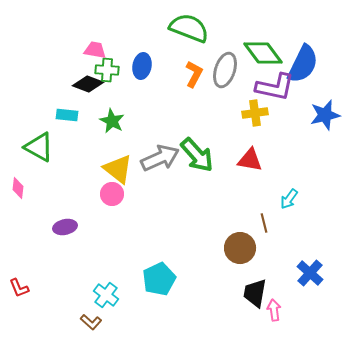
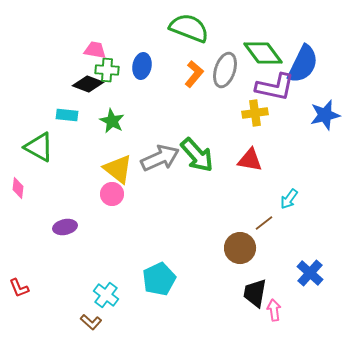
orange L-shape: rotated 12 degrees clockwise
brown line: rotated 66 degrees clockwise
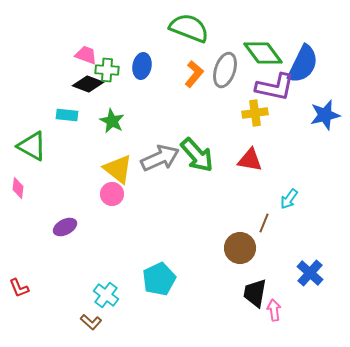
pink trapezoid: moved 9 px left, 5 px down; rotated 10 degrees clockwise
green triangle: moved 7 px left, 1 px up
brown line: rotated 30 degrees counterclockwise
purple ellipse: rotated 15 degrees counterclockwise
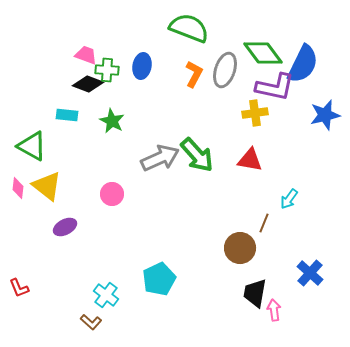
orange L-shape: rotated 12 degrees counterclockwise
yellow triangle: moved 71 px left, 17 px down
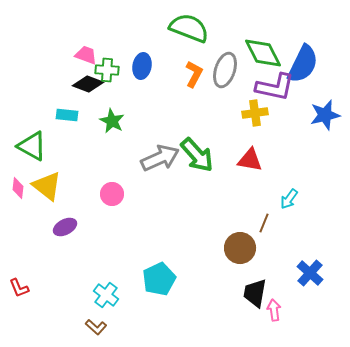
green diamond: rotated 9 degrees clockwise
brown L-shape: moved 5 px right, 5 px down
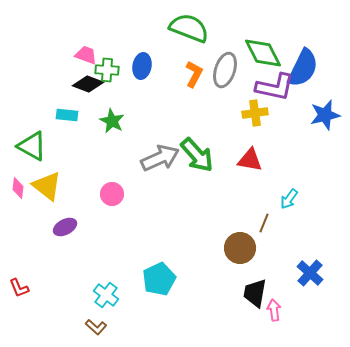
blue semicircle: moved 4 px down
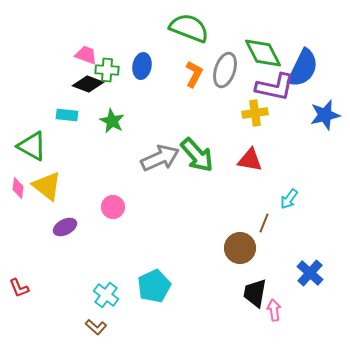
pink circle: moved 1 px right, 13 px down
cyan pentagon: moved 5 px left, 7 px down
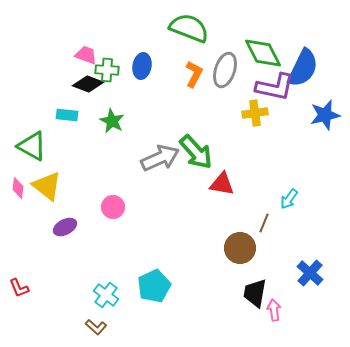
green arrow: moved 1 px left, 3 px up
red triangle: moved 28 px left, 24 px down
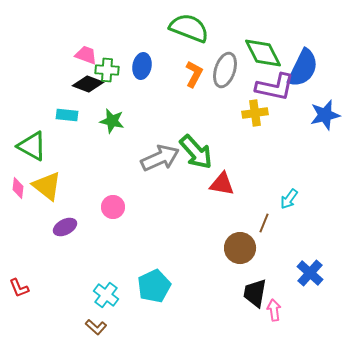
green star: rotated 15 degrees counterclockwise
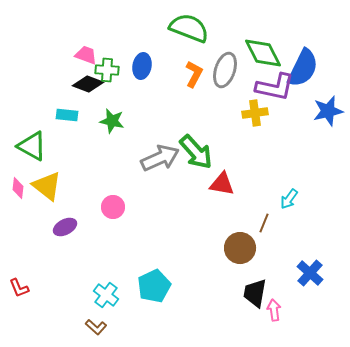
blue star: moved 3 px right, 4 px up
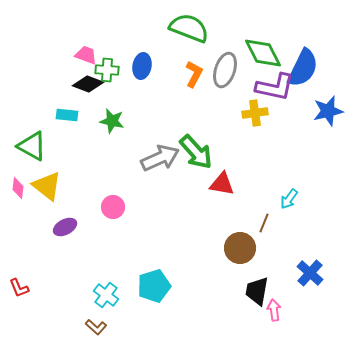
cyan pentagon: rotated 8 degrees clockwise
black trapezoid: moved 2 px right, 2 px up
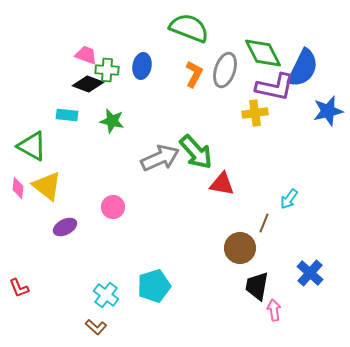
black trapezoid: moved 5 px up
